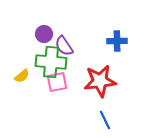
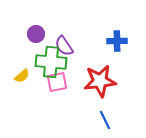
purple circle: moved 8 px left
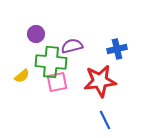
blue cross: moved 8 px down; rotated 12 degrees counterclockwise
purple semicircle: moved 8 px right; rotated 110 degrees clockwise
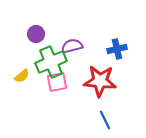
green cross: rotated 28 degrees counterclockwise
red star: rotated 12 degrees clockwise
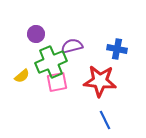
blue cross: rotated 24 degrees clockwise
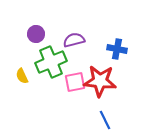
purple semicircle: moved 2 px right, 6 px up
yellow semicircle: rotated 105 degrees clockwise
pink square: moved 18 px right
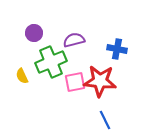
purple circle: moved 2 px left, 1 px up
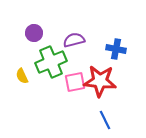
blue cross: moved 1 px left
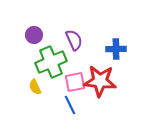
purple circle: moved 2 px down
purple semicircle: rotated 80 degrees clockwise
blue cross: rotated 12 degrees counterclockwise
yellow semicircle: moved 13 px right, 11 px down
blue line: moved 35 px left, 15 px up
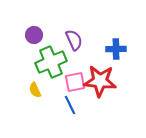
yellow semicircle: moved 3 px down
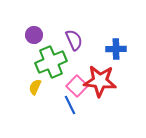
pink square: moved 2 px right, 4 px down; rotated 35 degrees counterclockwise
yellow semicircle: moved 3 px up; rotated 49 degrees clockwise
